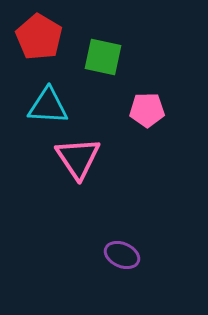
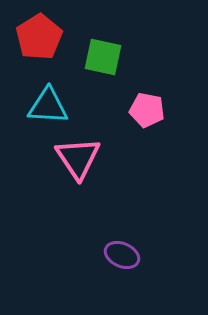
red pentagon: rotated 9 degrees clockwise
pink pentagon: rotated 12 degrees clockwise
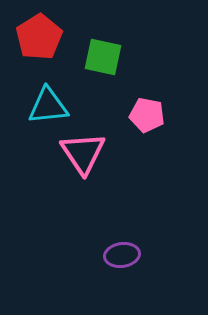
cyan triangle: rotated 9 degrees counterclockwise
pink pentagon: moved 5 px down
pink triangle: moved 5 px right, 5 px up
purple ellipse: rotated 32 degrees counterclockwise
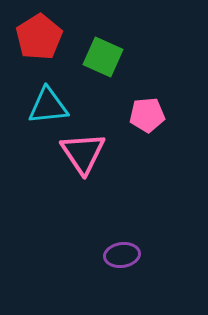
green square: rotated 12 degrees clockwise
pink pentagon: rotated 16 degrees counterclockwise
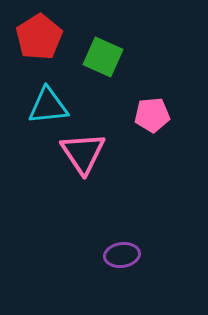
pink pentagon: moved 5 px right
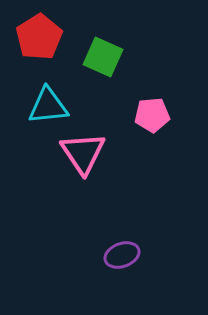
purple ellipse: rotated 12 degrees counterclockwise
